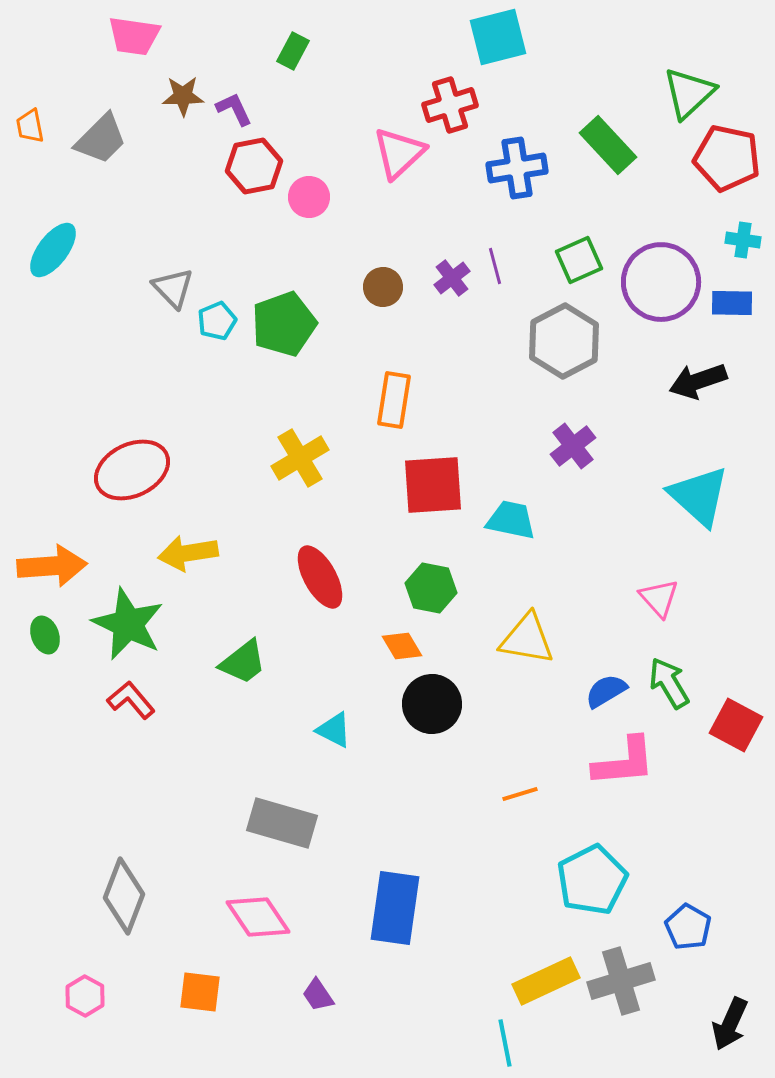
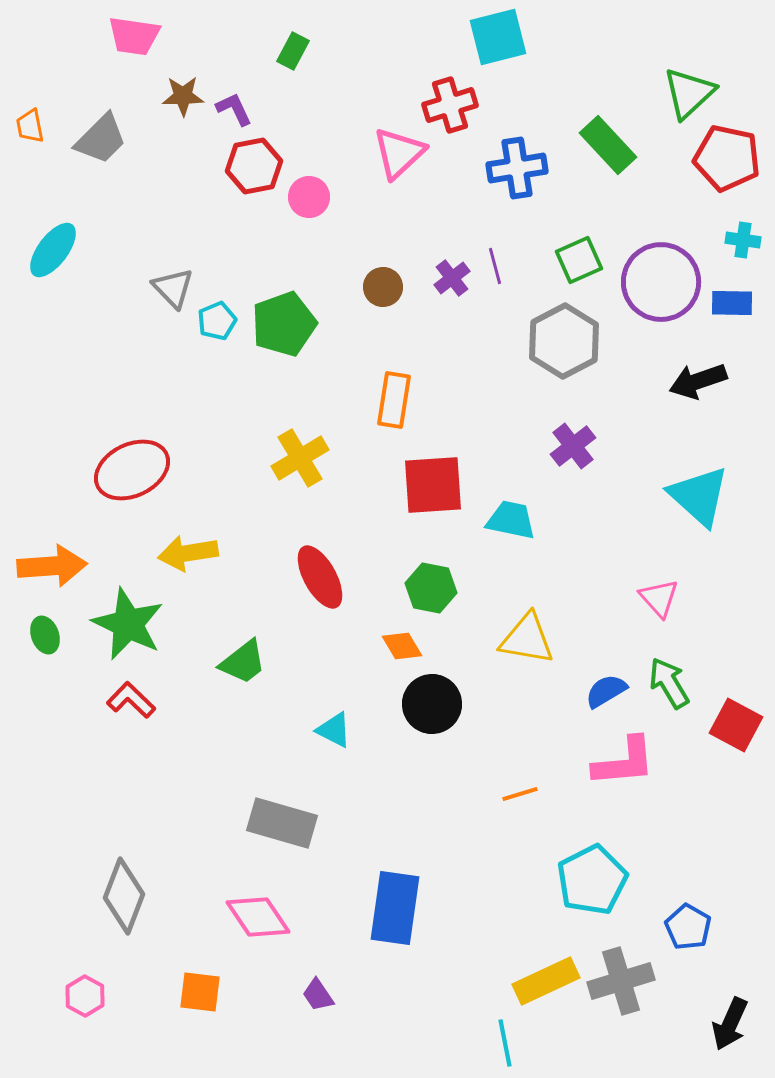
red L-shape at (131, 700): rotated 6 degrees counterclockwise
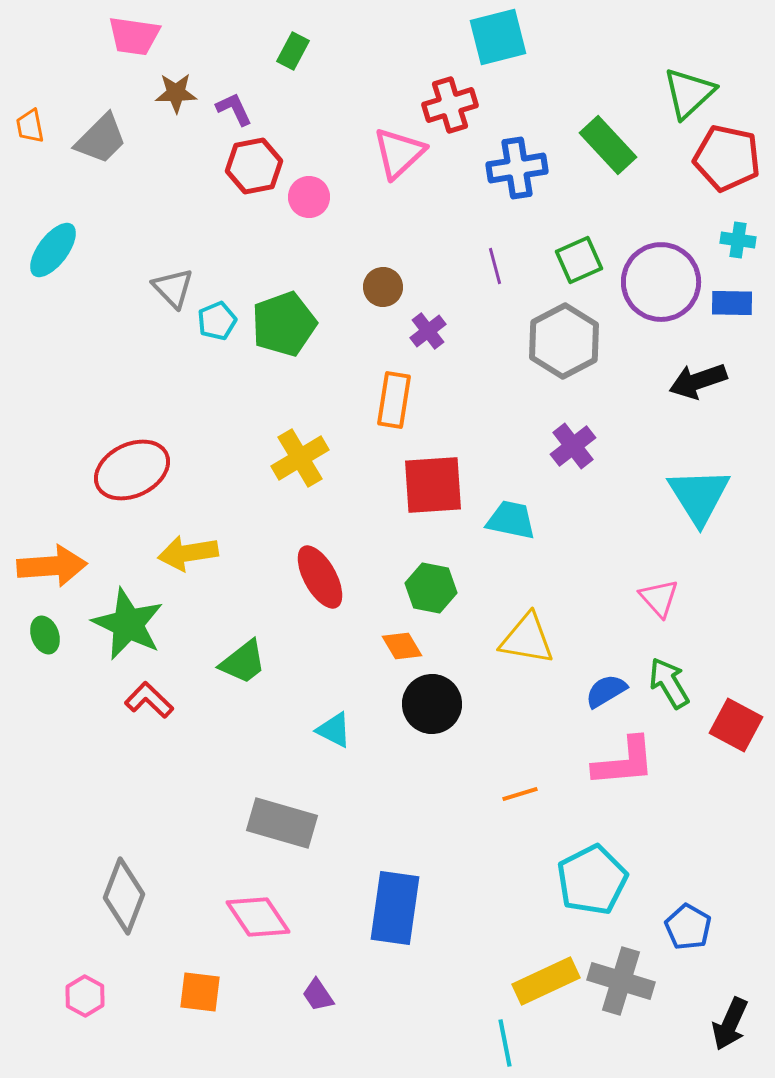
brown star at (183, 96): moved 7 px left, 3 px up
cyan cross at (743, 240): moved 5 px left
purple cross at (452, 278): moved 24 px left, 53 px down
cyan triangle at (699, 496): rotated 16 degrees clockwise
red L-shape at (131, 700): moved 18 px right
gray cross at (621, 981): rotated 34 degrees clockwise
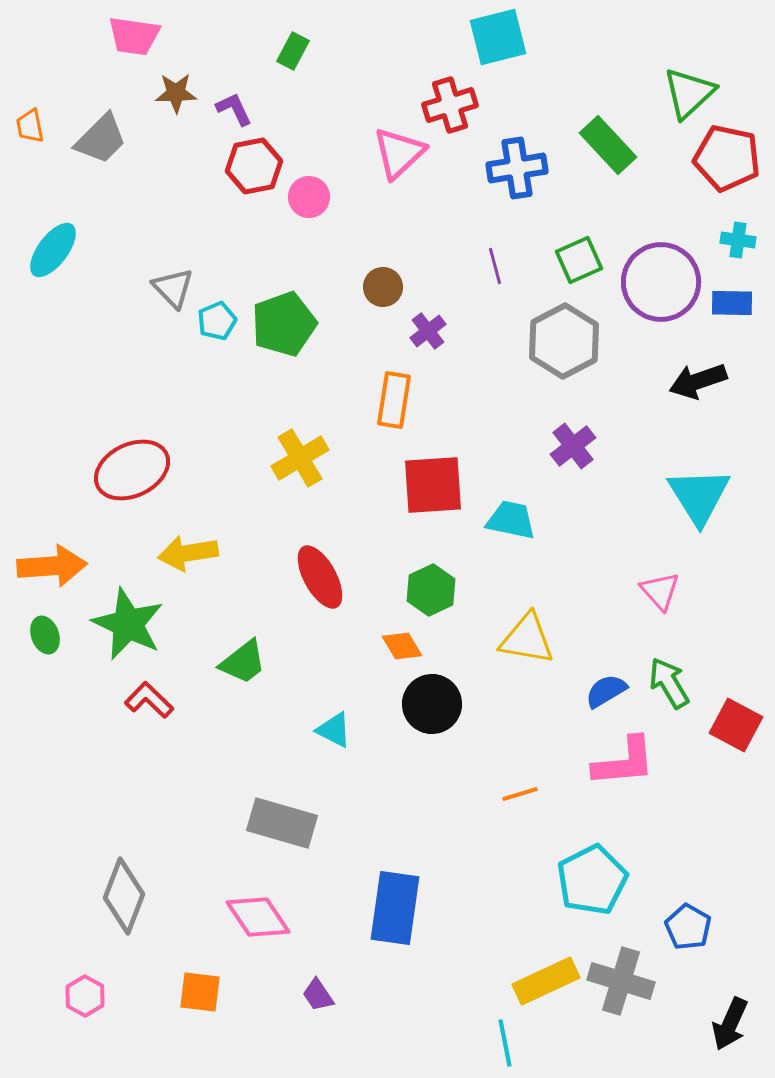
green hexagon at (431, 588): moved 2 px down; rotated 24 degrees clockwise
pink triangle at (659, 598): moved 1 px right, 7 px up
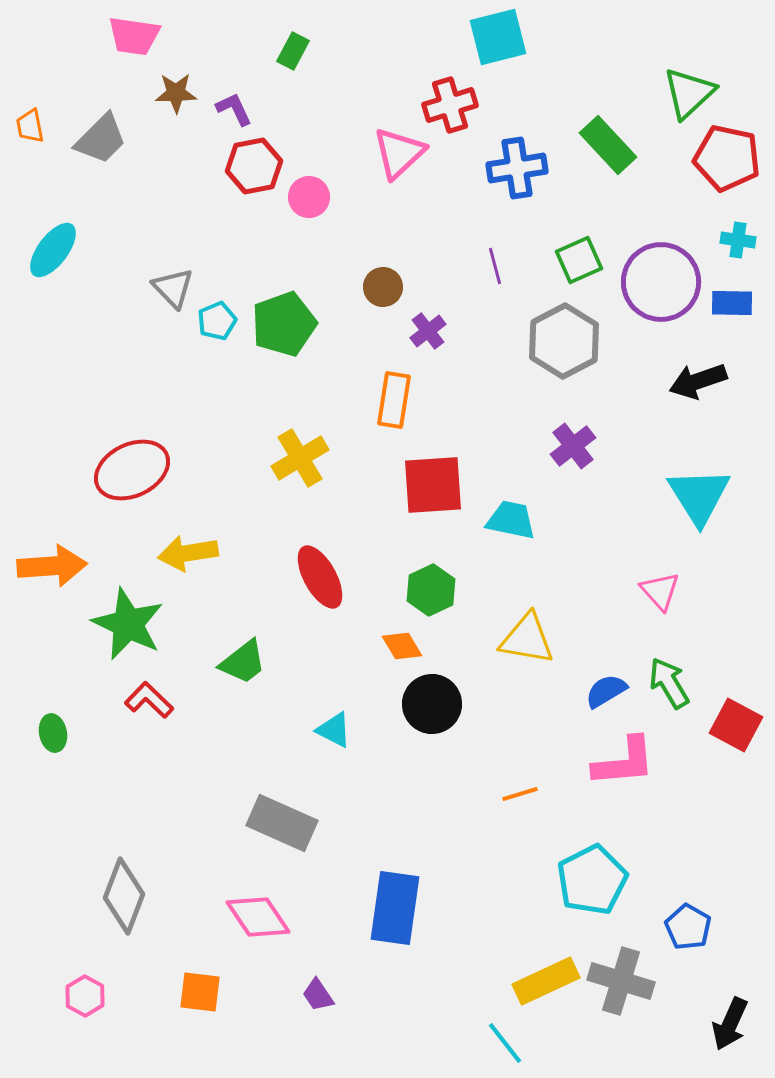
green ellipse at (45, 635): moved 8 px right, 98 px down; rotated 9 degrees clockwise
gray rectangle at (282, 823): rotated 8 degrees clockwise
cyan line at (505, 1043): rotated 27 degrees counterclockwise
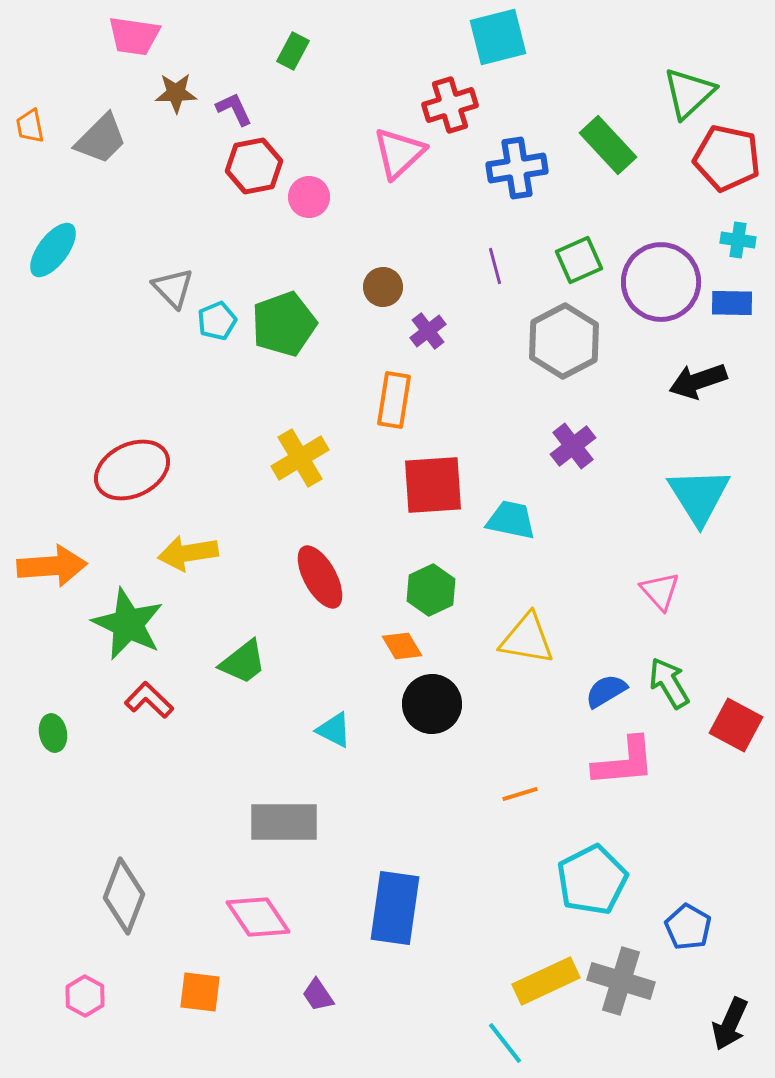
gray rectangle at (282, 823): moved 2 px right, 1 px up; rotated 24 degrees counterclockwise
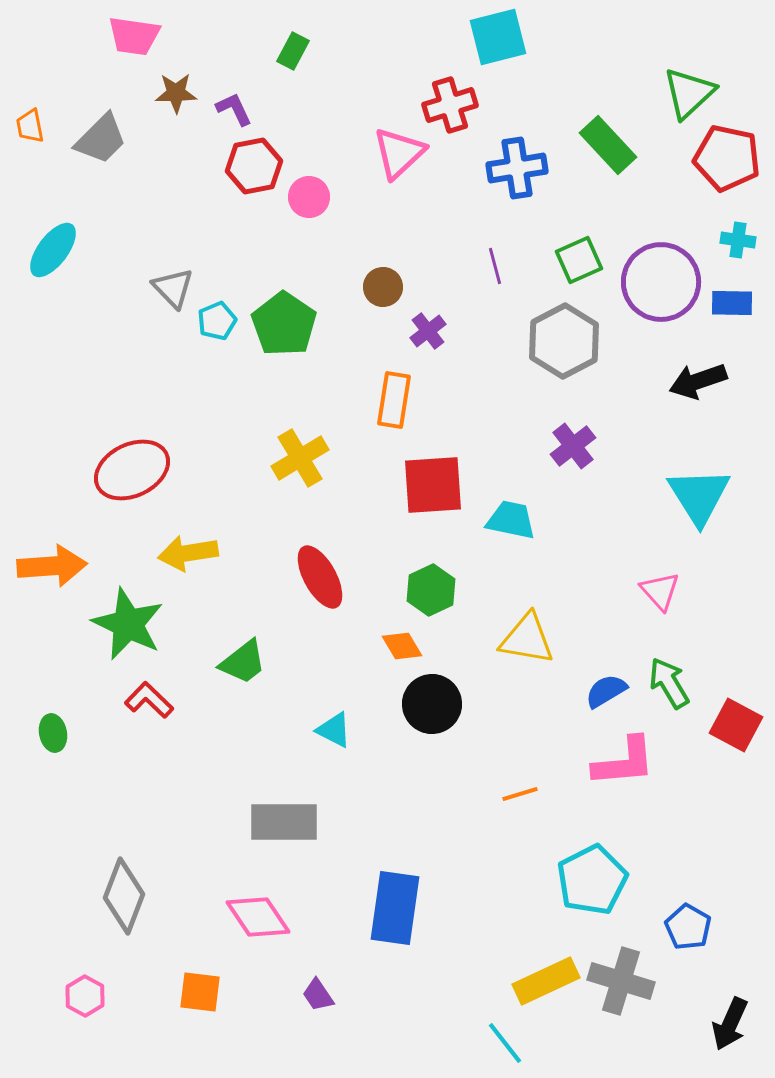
green pentagon at (284, 324): rotated 18 degrees counterclockwise
